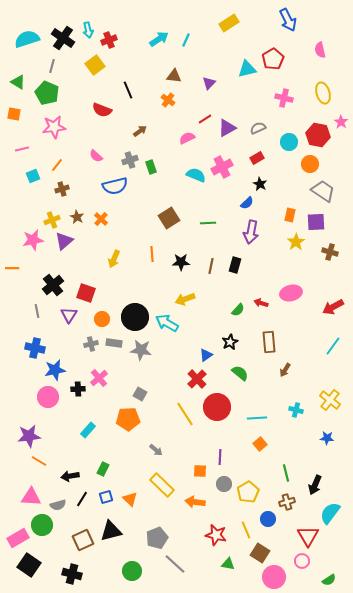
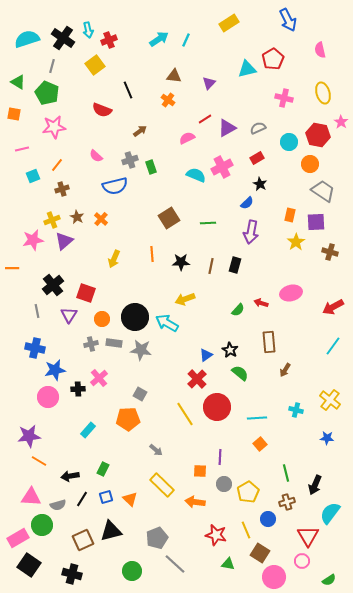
black star at (230, 342): moved 8 px down; rotated 14 degrees counterclockwise
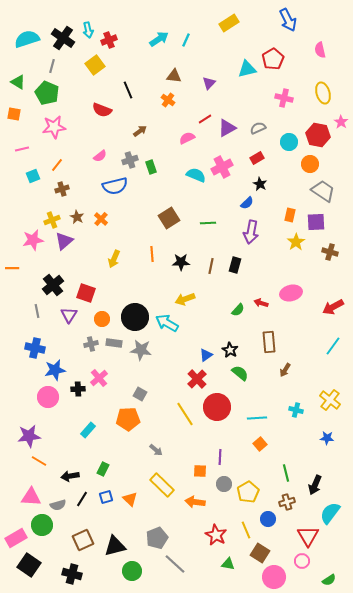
pink semicircle at (96, 156): moved 4 px right; rotated 80 degrees counterclockwise
black triangle at (111, 531): moved 4 px right, 15 px down
red star at (216, 535): rotated 15 degrees clockwise
pink rectangle at (18, 538): moved 2 px left
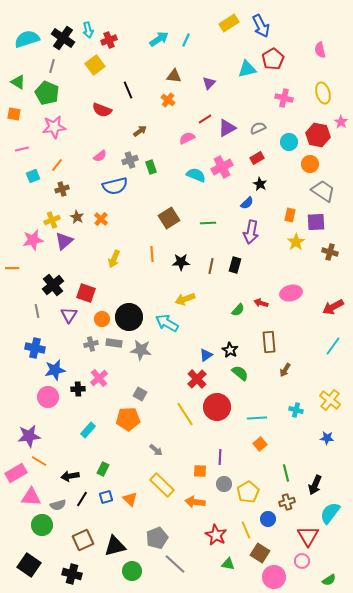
blue arrow at (288, 20): moved 27 px left, 6 px down
black circle at (135, 317): moved 6 px left
pink rectangle at (16, 538): moved 65 px up
